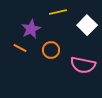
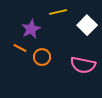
orange circle: moved 9 px left, 7 px down
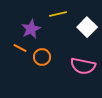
yellow line: moved 2 px down
white square: moved 2 px down
pink semicircle: moved 1 px down
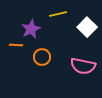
orange line: moved 4 px left, 3 px up; rotated 24 degrees counterclockwise
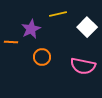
orange line: moved 5 px left, 3 px up
